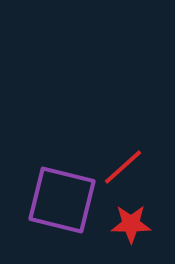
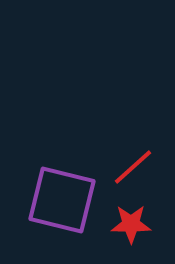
red line: moved 10 px right
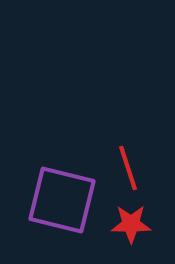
red line: moved 5 px left, 1 px down; rotated 66 degrees counterclockwise
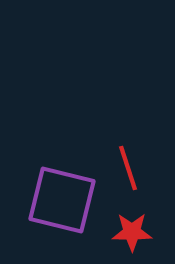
red star: moved 1 px right, 8 px down
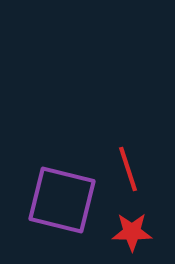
red line: moved 1 px down
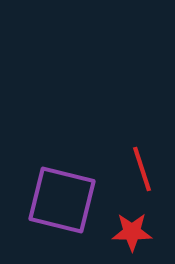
red line: moved 14 px right
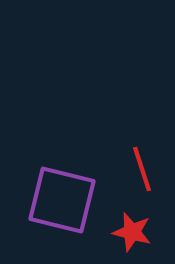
red star: rotated 15 degrees clockwise
